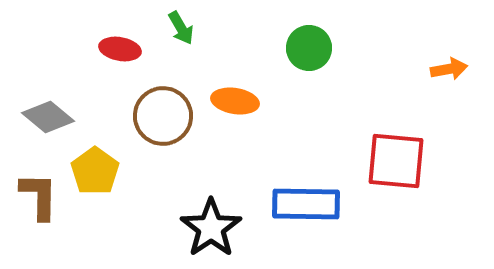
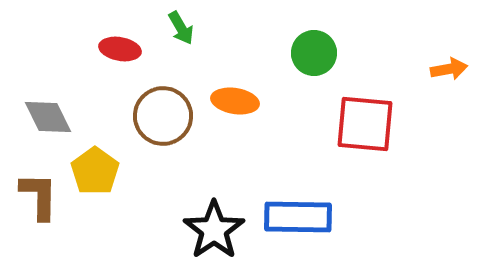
green circle: moved 5 px right, 5 px down
gray diamond: rotated 24 degrees clockwise
red square: moved 31 px left, 37 px up
blue rectangle: moved 8 px left, 13 px down
black star: moved 3 px right, 2 px down
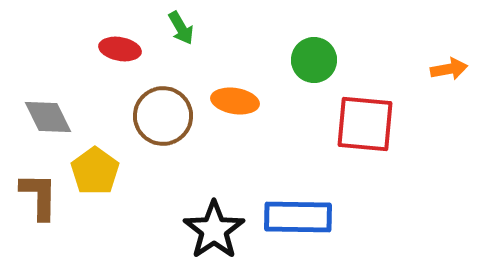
green circle: moved 7 px down
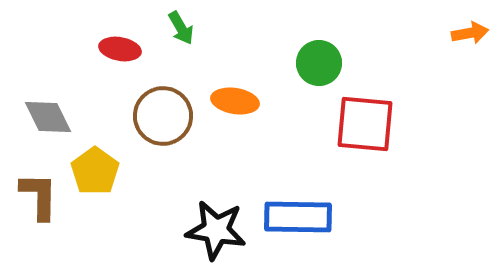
green circle: moved 5 px right, 3 px down
orange arrow: moved 21 px right, 36 px up
black star: moved 2 px right; rotated 28 degrees counterclockwise
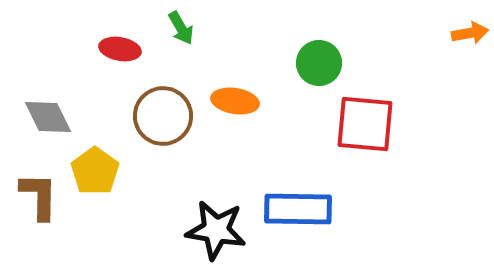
blue rectangle: moved 8 px up
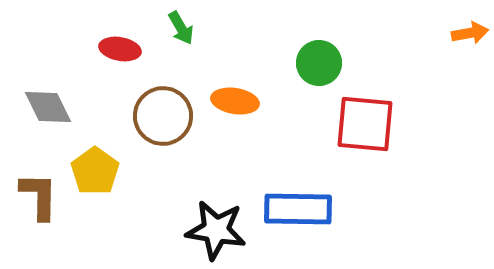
gray diamond: moved 10 px up
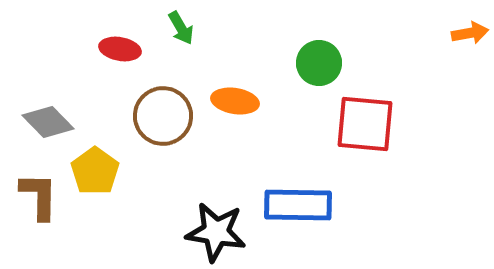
gray diamond: moved 15 px down; rotated 18 degrees counterclockwise
blue rectangle: moved 4 px up
black star: moved 2 px down
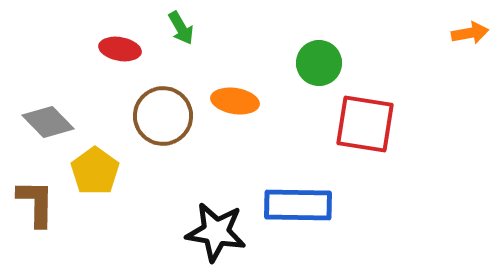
red square: rotated 4 degrees clockwise
brown L-shape: moved 3 px left, 7 px down
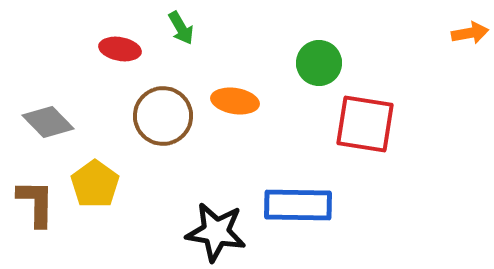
yellow pentagon: moved 13 px down
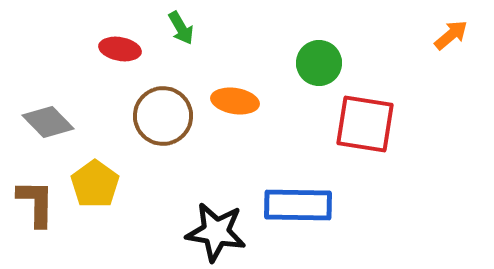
orange arrow: moved 19 px left, 2 px down; rotated 30 degrees counterclockwise
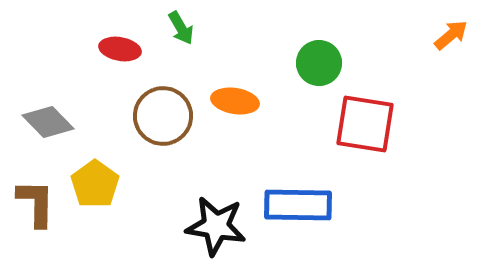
black star: moved 6 px up
